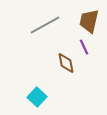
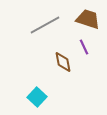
brown trapezoid: moved 1 px left, 2 px up; rotated 95 degrees clockwise
brown diamond: moved 3 px left, 1 px up
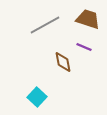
purple line: rotated 42 degrees counterclockwise
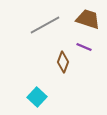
brown diamond: rotated 30 degrees clockwise
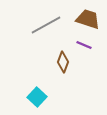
gray line: moved 1 px right
purple line: moved 2 px up
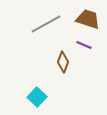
gray line: moved 1 px up
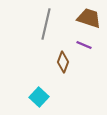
brown trapezoid: moved 1 px right, 1 px up
gray line: rotated 48 degrees counterclockwise
cyan square: moved 2 px right
